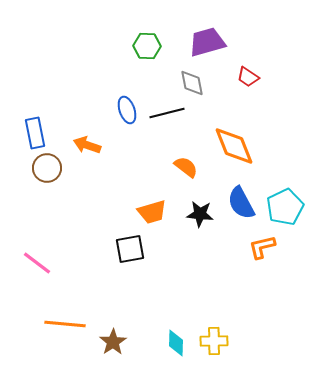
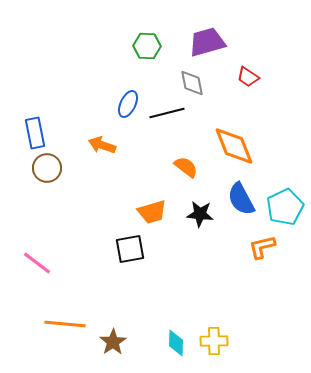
blue ellipse: moved 1 px right, 6 px up; rotated 44 degrees clockwise
orange arrow: moved 15 px right
blue semicircle: moved 4 px up
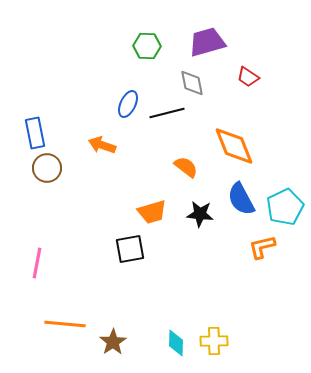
pink line: rotated 64 degrees clockwise
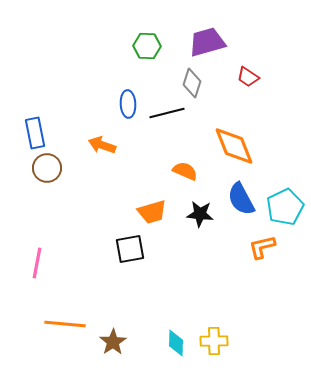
gray diamond: rotated 28 degrees clockwise
blue ellipse: rotated 28 degrees counterclockwise
orange semicircle: moved 1 px left, 4 px down; rotated 15 degrees counterclockwise
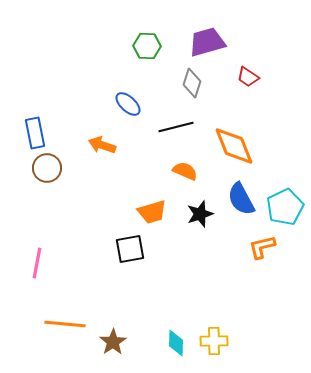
blue ellipse: rotated 44 degrees counterclockwise
black line: moved 9 px right, 14 px down
black star: rotated 24 degrees counterclockwise
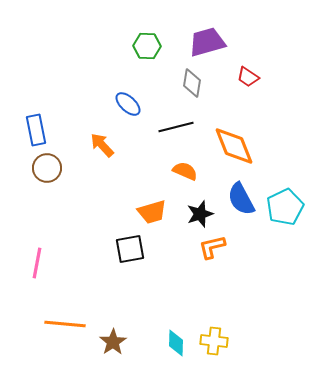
gray diamond: rotated 8 degrees counterclockwise
blue rectangle: moved 1 px right, 3 px up
orange arrow: rotated 28 degrees clockwise
orange L-shape: moved 50 px left
yellow cross: rotated 8 degrees clockwise
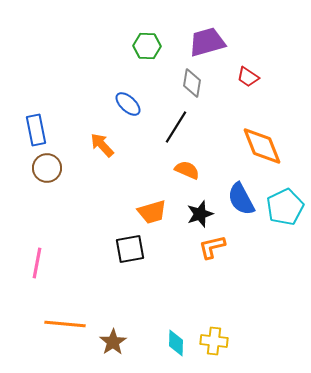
black line: rotated 44 degrees counterclockwise
orange diamond: moved 28 px right
orange semicircle: moved 2 px right, 1 px up
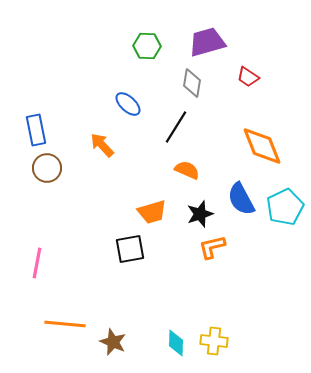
brown star: rotated 16 degrees counterclockwise
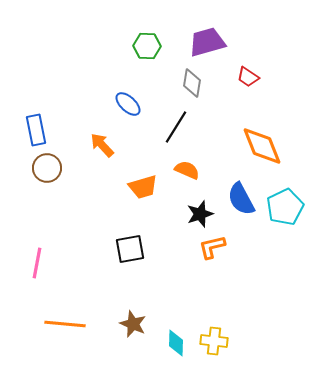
orange trapezoid: moved 9 px left, 25 px up
brown star: moved 20 px right, 18 px up
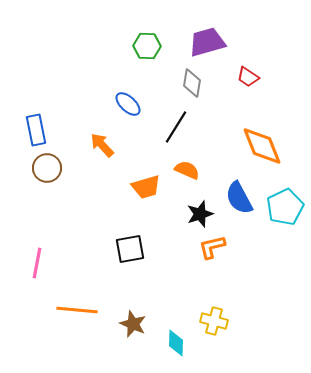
orange trapezoid: moved 3 px right
blue semicircle: moved 2 px left, 1 px up
orange line: moved 12 px right, 14 px up
yellow cross: moved 20 px up; rotated 8 degrees clockwise
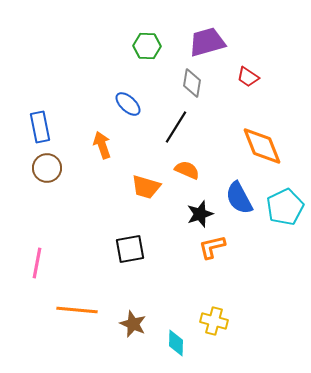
blue rectangle: moved 4 px right, 3 px up
orange arrow: rotated 24 degrees clockwise
orange trapezoid: rotated 32 degrees clockwise
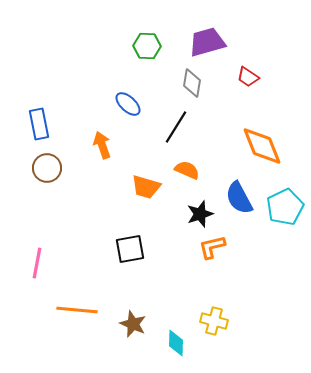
blue rectangle: moved 1 px left, 3 px up
